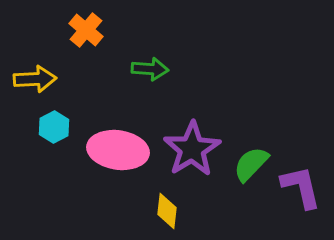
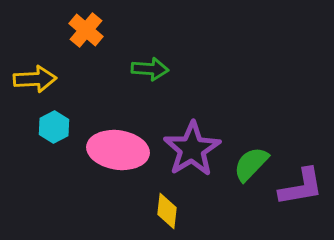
purple L-shape: rotated 93 degrees clockwise
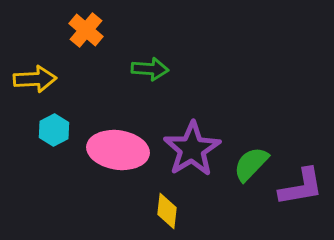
cyan hexagon: moved 3 px down
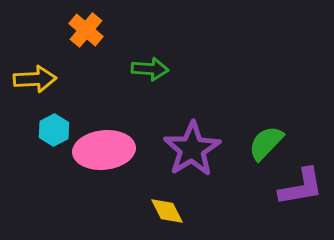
pink ellipse: moved 14 px left; rotated 14 degrees counterclockwise
green semicircle: moved 15 px right, 21 px up
yellow diamond: rotated 33 degrees counterclockwise
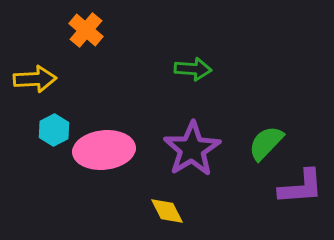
green arrow: moved 43 px right
purple L-shape: rotated 6 degrees clockwise
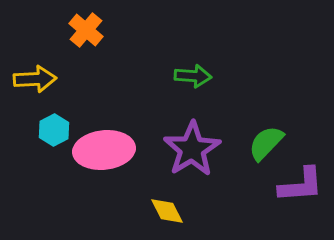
green arrow: moved 7 px down
purple L-shape: moved 2 px up
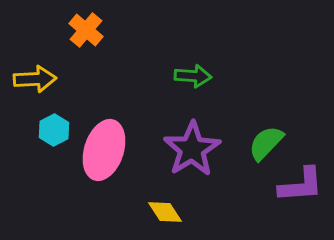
pink ellipse: rotated 66 degrees counterclockwise
yellow diamond: moved 2 px left, 1 px down; rotated 6 degrees counterclockwise
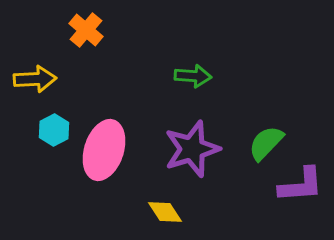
purple star: rotated 14 degrees clockwise
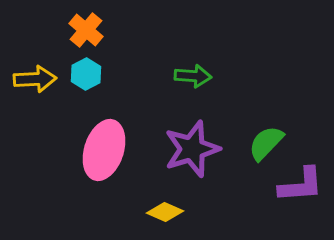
cyan hexagon: moved 32 px right, 56 px up
yellow diamond: rotated 33 degrees counterclockwise
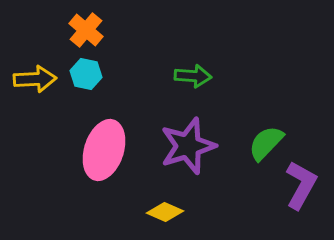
cyan hexagon: rotated 20 degrees counterclockwise
purple star: moved 4 px left, 3 px up
purple L-shape: rotated 57 degrees counterclockwise
